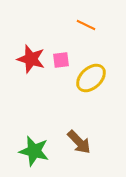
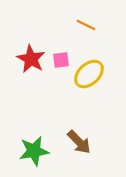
red star: rotated 12 degrees clockwise
yellow ellipse: moved 2 px left, 4 px up
green star: rotated 24 degrees counterclockwise
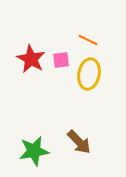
orange line: moved 2 px right, 15 px down
yellow ellipse: rotated 36 degrees counterclockwise
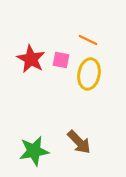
pink square: rotated 18 degrees clockwise
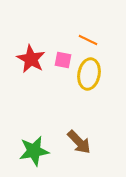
pink square: moved 2 px right
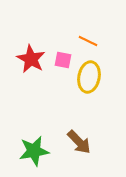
orange line: moved 1 px down
yellow ellipse: moved 3 px down
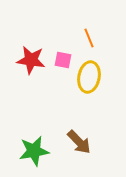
orange line: moved 1 px right, 3 px up; rotated 42 degrees clockwise
red star: moved 1 px down; rotated 20 degrees counterclockwise
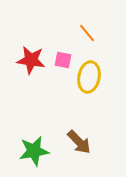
orange line: moved 2 px left, 5 px up; rotated 18 degrees counterclockwise
